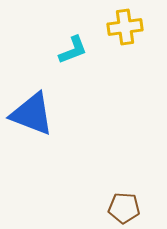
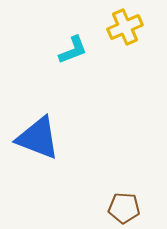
yellow cross: rotated 16 degrees counterclockwise
blue triangle: moved 6 px right, 24 px down
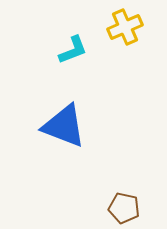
blue triangle: moved 26 px right, 12 px up
brown pentagon: rotated 8 degrees clockwise
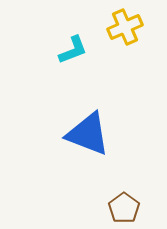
blue triangle: moved 24 px right, 8 px down
brown pentagon: rotated 24 degrees clockwise
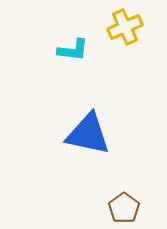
cyan L-shape: rotated 28 degrees clockwise
blue triangle: rotated 9 degrees counterclockwise
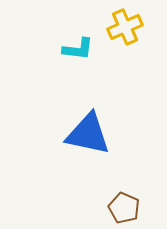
cyan L-shape: moved 5 px right, 1 px up
brown pentagon: rotated 12 degrees counterclockwise
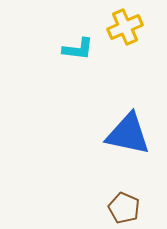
blue triangle: moved 40 px right
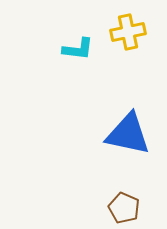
yellow cross: moved 3 px right, 5 px down; rotated 12 degrees clockwise
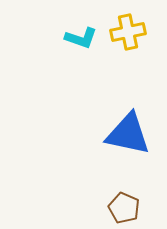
cyan L-shape: moved 3 px right, 11 px up; rotated 12 degrees clockwise
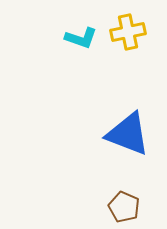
blue triangle: rotated 9 degrees clockwise
brown pentagon: moved 1 px up
